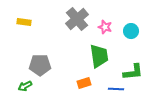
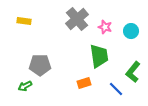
yellow rectangle: moved 1 px up
green L-shape: rotated 135 degrees clockwise
blue line: rotated 42 degrees clockwise
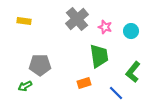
blue line: moved 4 px down
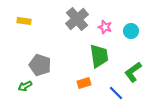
gray pentagon: rotated 20 degrees clockwise
green L-shape: rotated 15 degrees clockwise
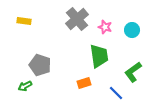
cyan circle: moved 1 px right, 1 px up
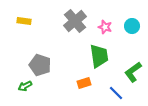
gray cross: moved 2 px left, 2 px down
cyan circle: moved 4 px up
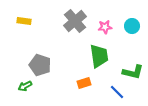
pink star: rotated 24 degrees counterclockwise
green L-shape: rotated 130 degrees counterclockwise
blue line: moved 1 px right, 1 px up
